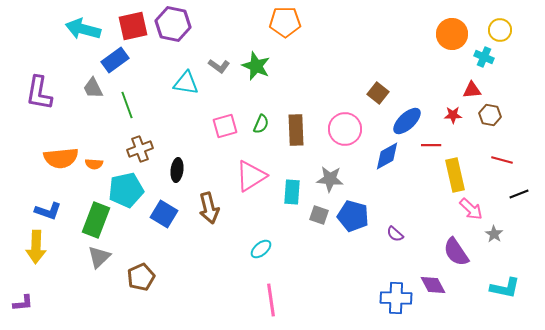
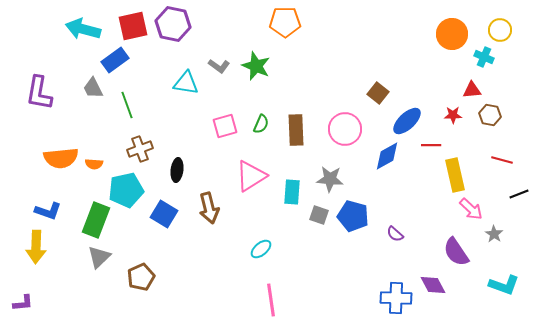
cyan L-shape at (505, 288): moved 1 px left, 3 px up; rotated 8 degrees clockwise
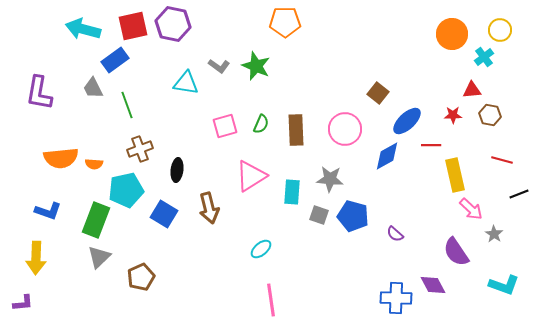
cyan cross at (484, 57): rotated 30 degrees clockwise
yellow arrow at (36, 247): moved 11 px down
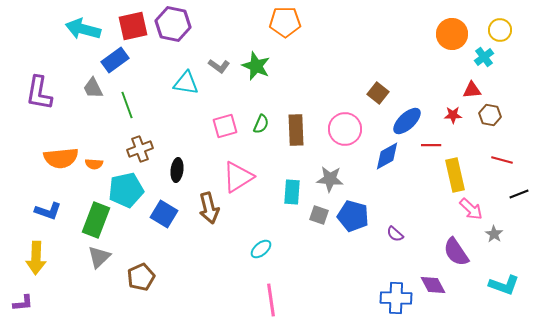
pink triangle at (251, 176): moved 13 px left, 1 px down
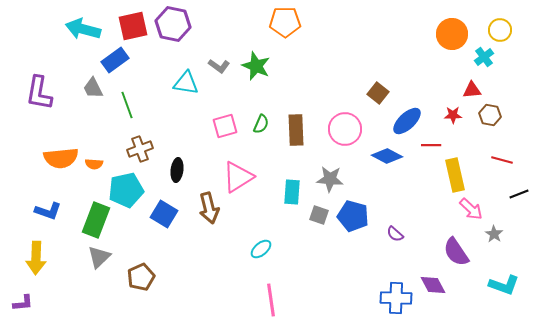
blue diamond at (387, 156): rotated 56 degrees clockwise
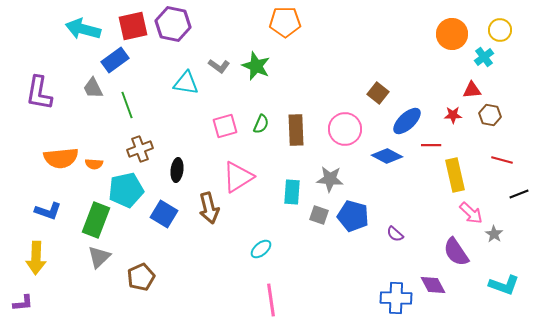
pink arrow at (471, 209): moved 4 px down
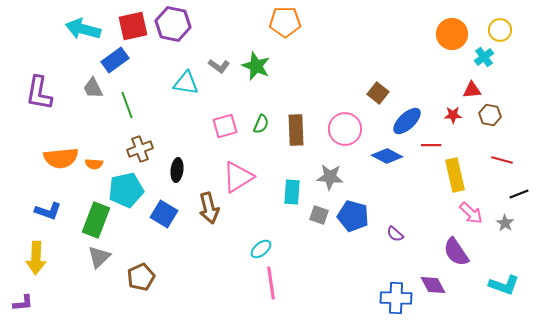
gray star at (330, 179): moved 2 px up
gray star at (494, 234): moved 11 px right, 11 px up
pink line at (271, 300): moved 17 px up
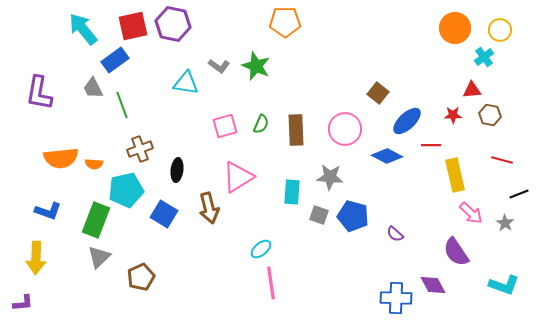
cyan arrow at (83, 29): rotated 36 degrees clockwise
orange circle at (452, 34): moved 3 px right, 6 px up
green line at (127, 105): moved 5 px left
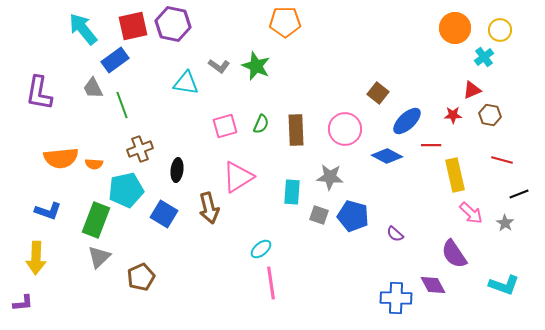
red triangle at (472, 90): rotated 18 degrees counterclockwise
purple semicircle at (456, 252): moved 2 px left, 2 px down
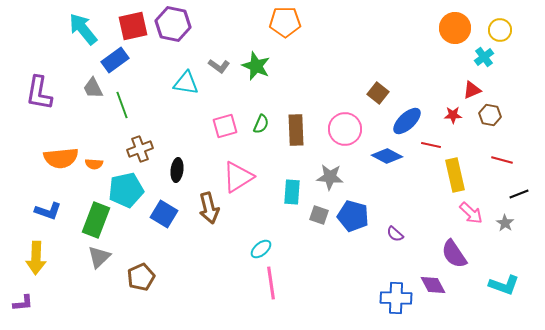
red line at (431, 145): rotated 12 degrees clockwise
